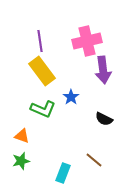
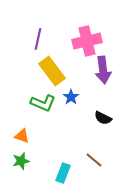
purple line: moved 2 px left, 2 px up; rotated 20 degrees clockwise
yellow rectangle: moved 10 px right
green L-shape: moved 6 px up
black semicircle: moved 1 px left, 1 px up
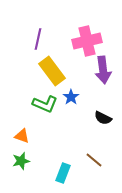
green L-shape: moved 2 px right, 1 px down
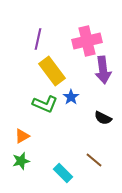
orange triangle: rotated 49 degrees counterclockwise
cyan rectangle: rotated 66 degrees counterclockwise
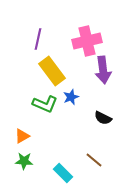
blue star: rotated 14 degrees clockwise
green star: moved 3 px right; rotated 18 degrees clockwise
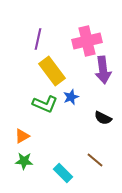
brown line: moved 1 px right
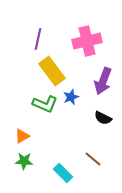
purple arrow: moved 11 px down; rotated 28 degrees clockwise
brown line: moved 2 px left, 1 px up
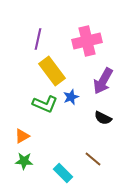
purple arrow: rotated 8 degrees clockwise
